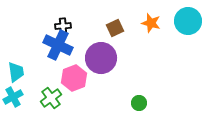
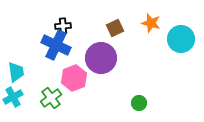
cyan circle: moved 7 px left, 18 px down
blue cross: moved 2 px left
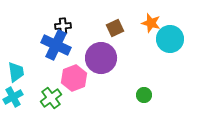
cyan circle: moved 11 px left
green circle: moved 5 px right, 8 px up
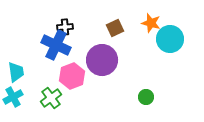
black cross: moved 2 px right, 1 px down
purple circle: moved 1 px right, 2 px down
pink hexagon: moved 2 px left, 2 px up
green circle: moved 2 px right, 2 px down
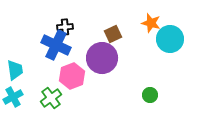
brown square: moved 2 px left, 6 px down
purple circle: moved 2 px up
cyan trapezoid: moved 1 px left, 2 px up
green circle: moved 4 px right, 2 px up
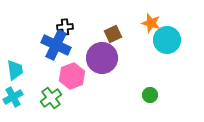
cyan circle: moved 3 px left, 1 px down
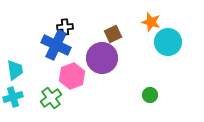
orange star: moved 1 px up
cyan circle: moved 1 px right, 2 px down
cyan cross: rotated 12 degrees clockwise
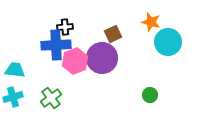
blue cross: rotated 28 degrees counterclockwise
cyan trapezoid: rotated 75 degrees counterclockwise
pink hexagon: moved 3 px right, 15 px up
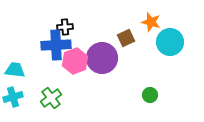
brown square: moved 13 px right, 4 px down
cyan circle: moved 2 px right
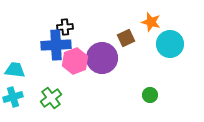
cyan circle: moved 2 px down
